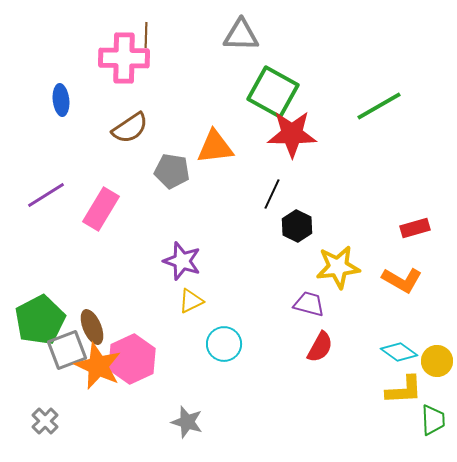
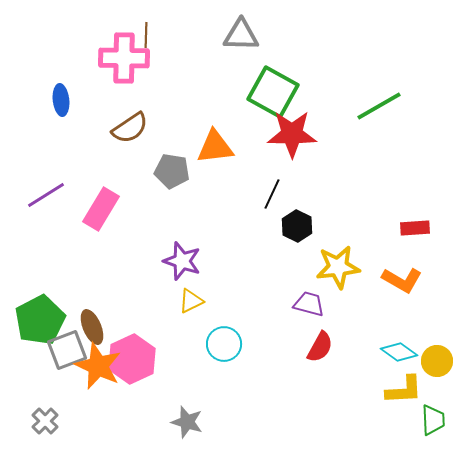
red rectangle: rotated 12 degrees clockwise
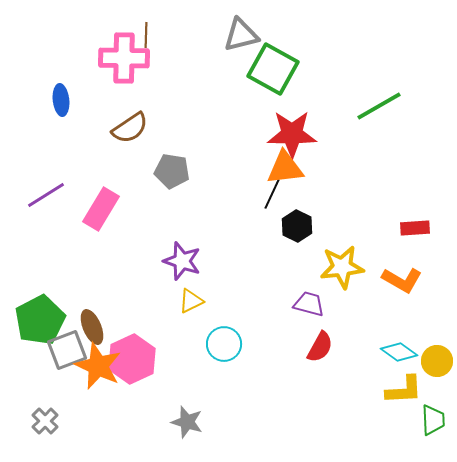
gray triangle: rotated 15 degrees counterclockwise
green square: moved 23 px up
orange triangle: moved 70 px right, 21 px down
yellow star: moved 4 px right
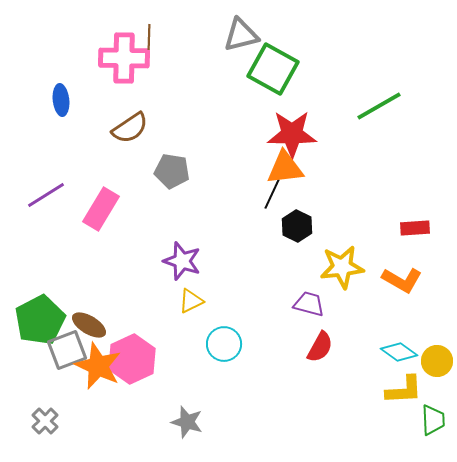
brown line: moved 3 px right, 2 px down
brown ellipse: moved 3 px left, 2 px up; rotated 36 degrees counterclockwise
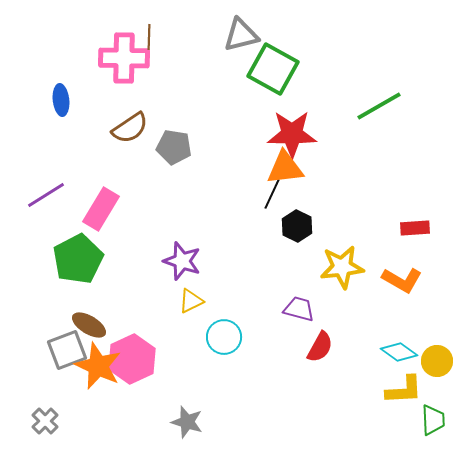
gray pentagon: moved 2 px right, 24 px up
purple trapezoid: moved 10 px left, 5 px down
green pentagon: moved 38 px right, 61 px up
cyan circle: moved 7 px up
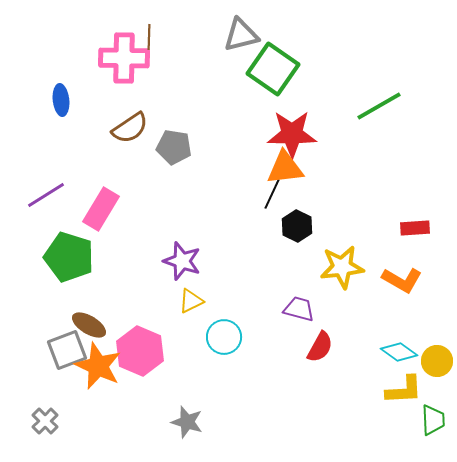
green square: rotated 6 degrees clockwise
green pentagon: moved 9 px left, 2 px up; rotated 27 degrees counterclockwise
pink hexagon: moved 8 px right, 8 px up; rotated 12 degrees counterclockwise
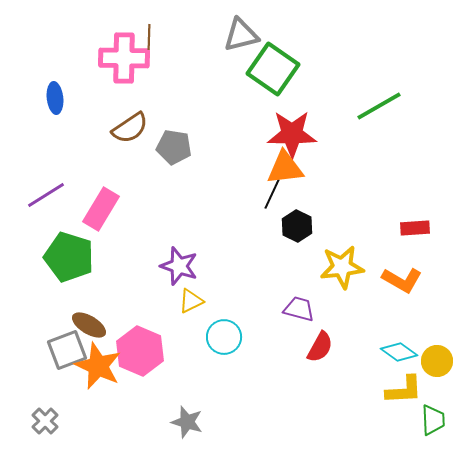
blue ellipse: moved 6 px left, 2 px up
purple star: moved 3 px left, 5 px down
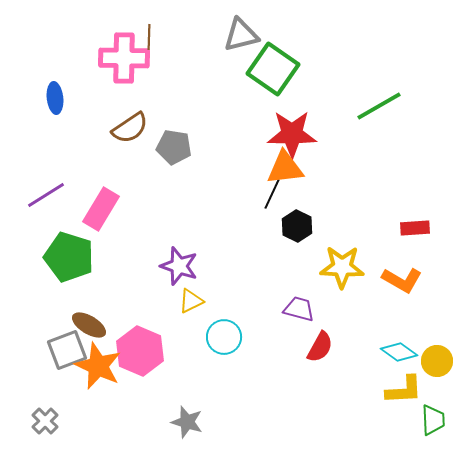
yellow star: rotated 9 degrees clockwise
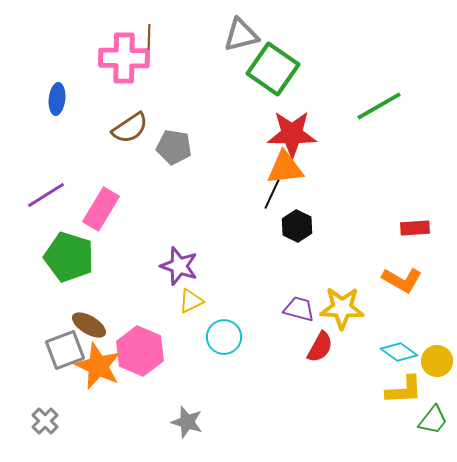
blue ellipse: moved 2 px right, 1 px down; rotated 12 degrees clockwise
yellow star: moved 41 px down
gray square: moved 2 px left
green trapezoid: rotated 40 degrees clockwise
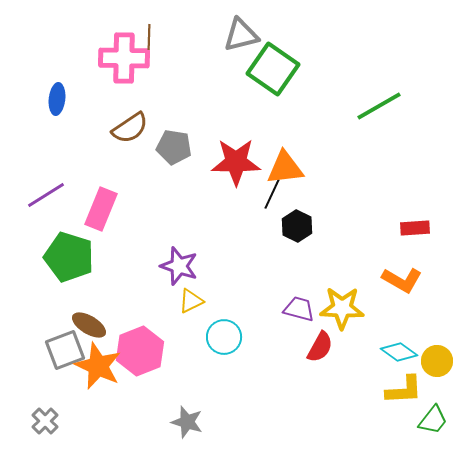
red star: moved 56 px left, 28 px down
pink rectangle: rotated 9 degrees counterclockwise
pink hexagon: rotated 15 degrees clockwise
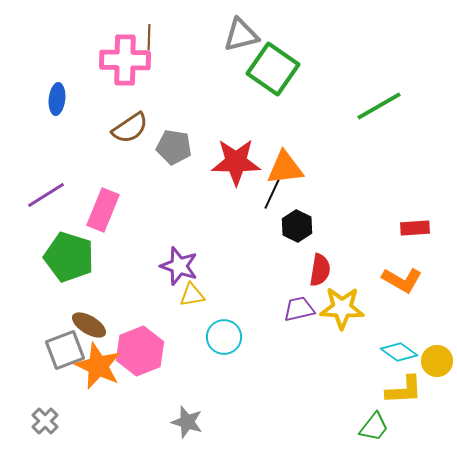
pink cross: moved 1 px right, 2 px down
pink rectangle: moved 2 px right, 1 px down
yellow triangle: moved 1 px right, 6 px up; rotated 16 degrees clockwise
purple trapezoid: rotated 28 degrees counterclockwise
red semicircle: moved 77 px up; rotated 20 degrees counterclockwise
green trapezoid: moved 59 px left, 7 px down
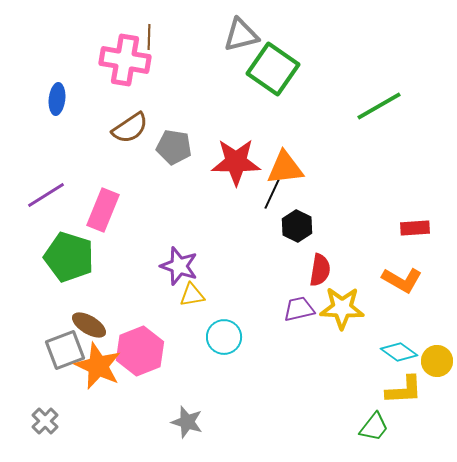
pink cross: rotated 9 degrees clockwise
